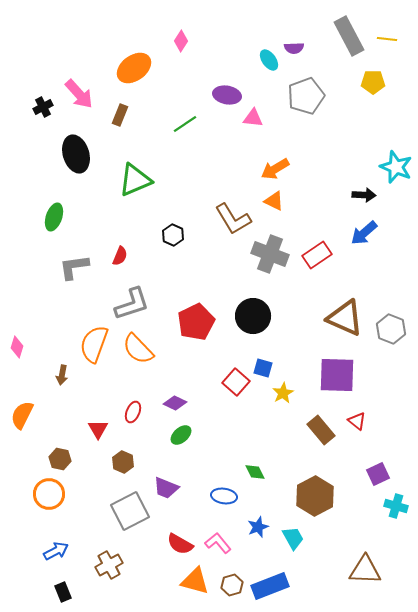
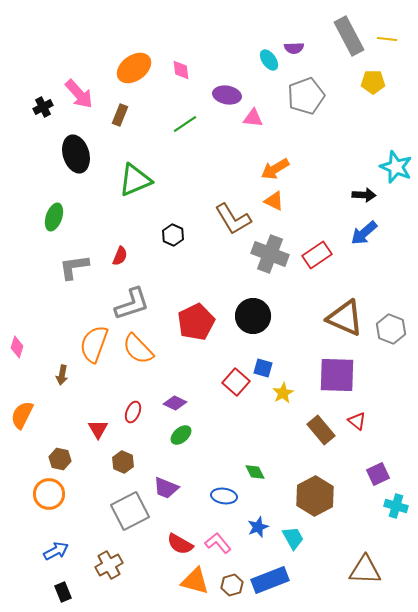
pink diamond at (181, 41): moved 29 px down; rotated 40 degrees counterclockwise
blue rectangle at (270, 586): moved 6 px up
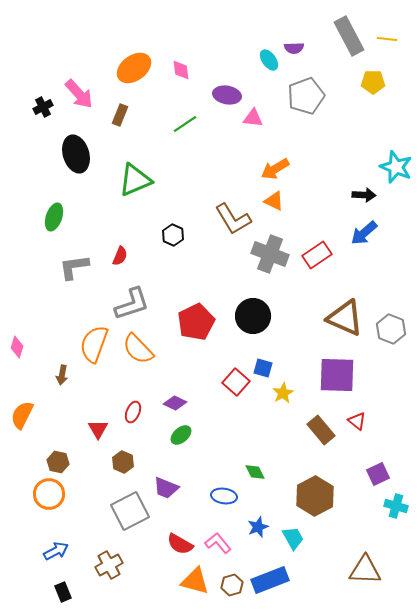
brown hexagon at (60, 459): moved 2 px left, 3 px down
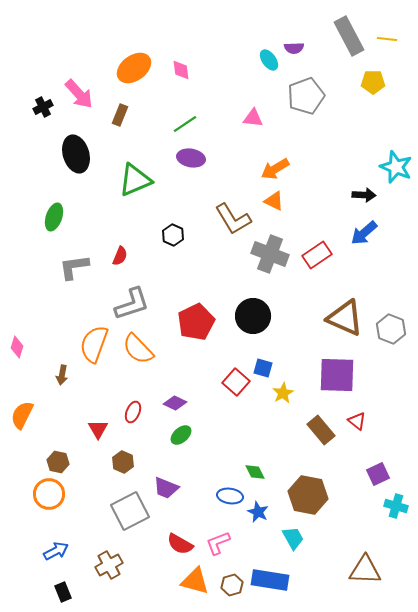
purple ellipse at (227, 95): moved 36 px left, 63 px down
blue ellipse at (224, 496): moved 6 px right
brown hexagon at (315, 496): moved 7 px left, 1 px up; rotated 21 degrees counterclockwise
blue star at (258, 527): moved 15 px up; rotated 25 degrees counterclockwise
pink L-shape at (218, 543): rotated 72 degrees counterclockwise
blue rectangle at (270, 580): rotated 30 degrees clockwise
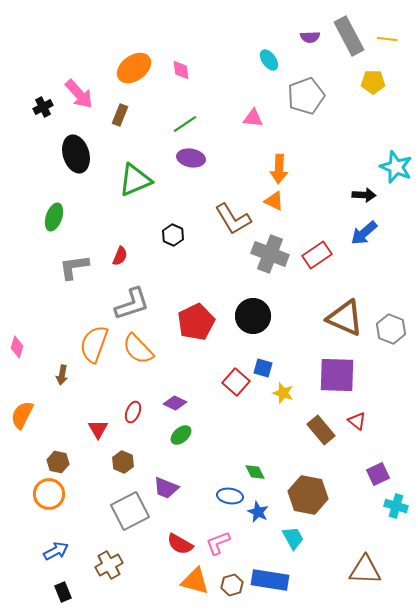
purple semicircle at (294, 48): moved 16 px right, 11 px up
orange arrow at (275, 169): moved 4 px right; rotated 56 degrees counterclockwise
yellow star at (283, 393): rotated 25 degrees counterclockwise
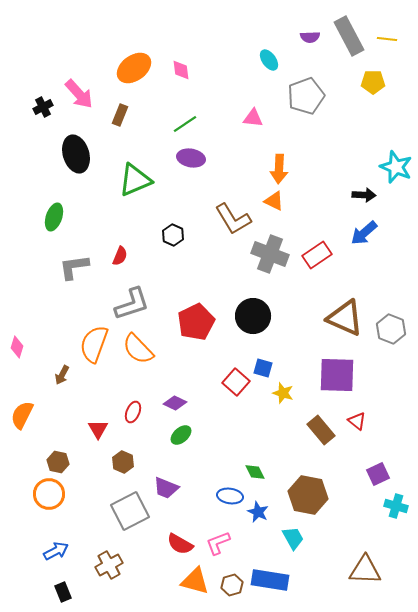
brown arrow at (62, 375): rotated 18 degrees clockwise
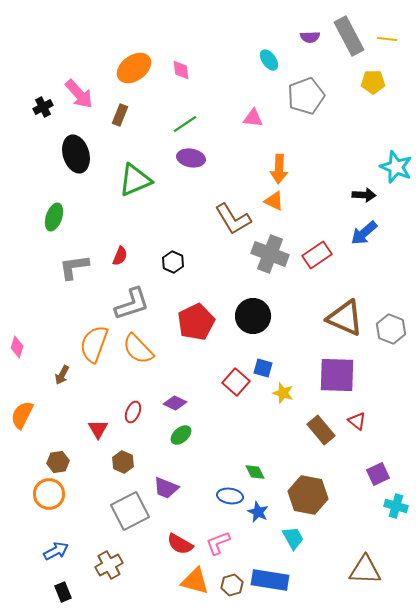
black hexagon at (173, 235): moved 27 px down
brown hexagon at (58, 462): rotated 20 degrees counterclockwise
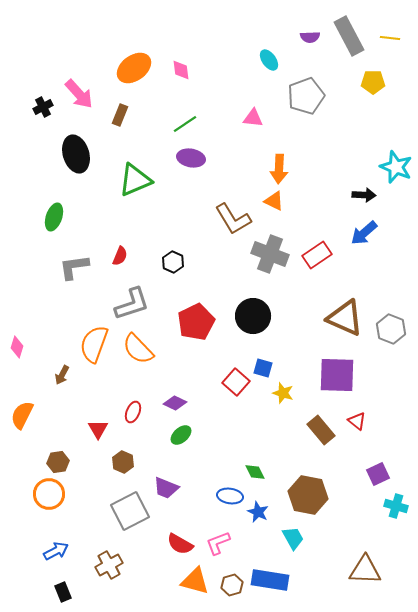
yellow line at (387, 39): moved 3 px right, 1 px up
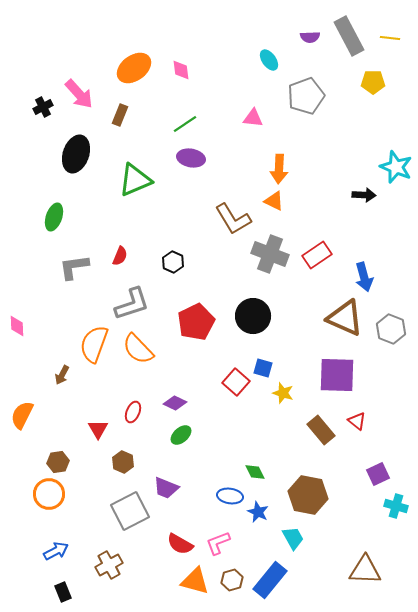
black ellipse at (76, 154): rotated 36 degrees clockwise
blue arrow at (364, 233): moved 44 px down; rotated 64 degrees counterclockwise
pink diamond at (17, 347): moved 21 px up; rotated 20 degrees counterclockwise
blue rectangle at (270, 580): rotated 60 degrees counterclockwise
brown hexagon at (232, 585): moved 5 px up
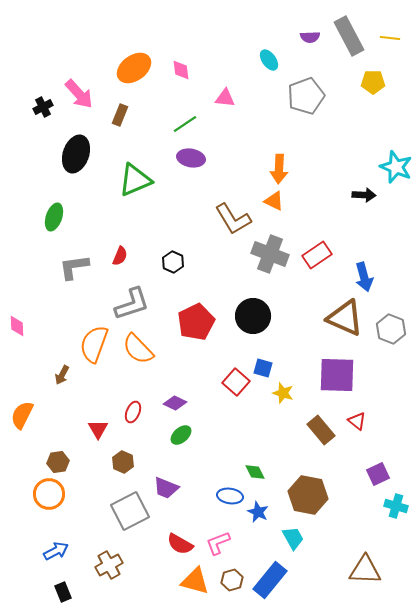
pink triangle at (253, 118): moved 28 px left, 20 px up
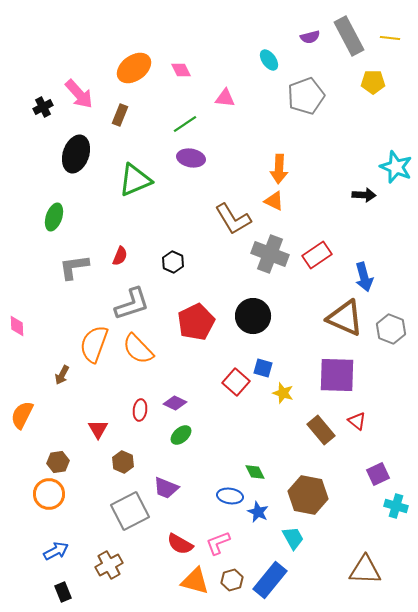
purple semicircle at (310, 37): rotated 12 degrees counterclockwise
pink diamond at (181, 70): rotated 20 degrees counterclockwise
red ellipse at (133, 412): moved 7 px right, 2 px up; rotated 15 degrees counterclockwise
